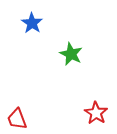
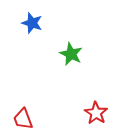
blue star: rotated 15 degrees counterclockwise
red trapezoid: moved 6 px right
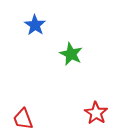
blue star: moved 3 px right, 2 px down; rotated 15 degrees clockwise
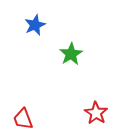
blue star: rotated 15 degrees clockwise
green star: rotated 15 degrees clockwise
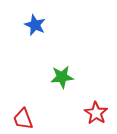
blue star: rotated 25 degrees counterclockwise
green star: moved 9 px left, 23 px down; rotated 25 degrees clockwise
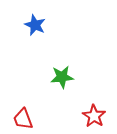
red star: moved 2 px left, 3 px down
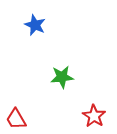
red trapezoid: moved 7 px left; rotated 10 degrees counterclockwise
